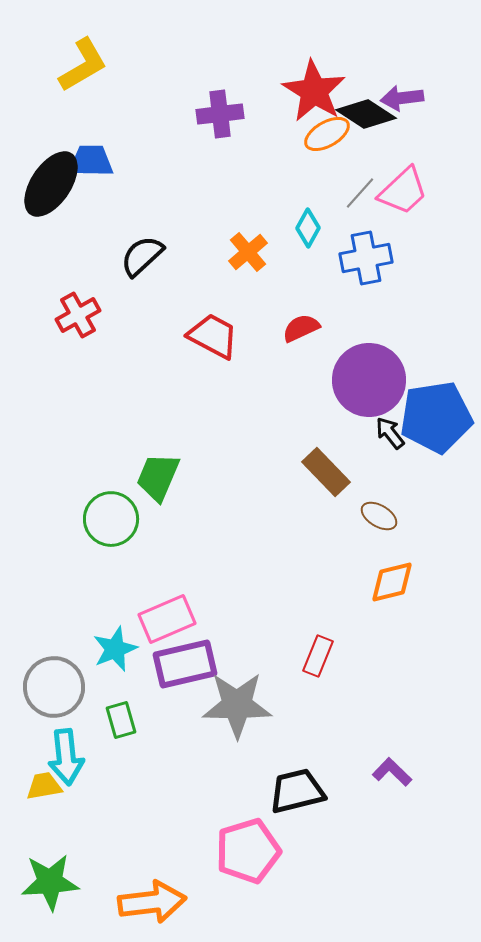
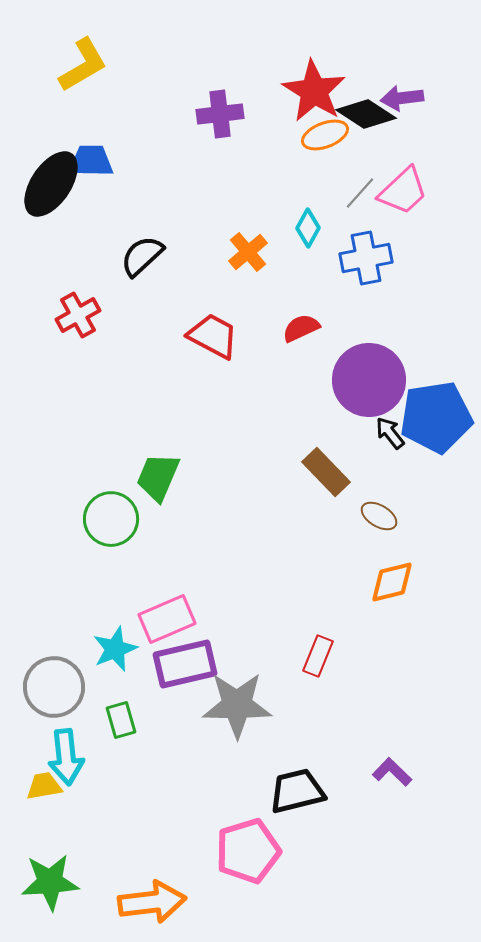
orange ellipse: moved 2 px left, 1 px down; rotated 9 degrees clockwise
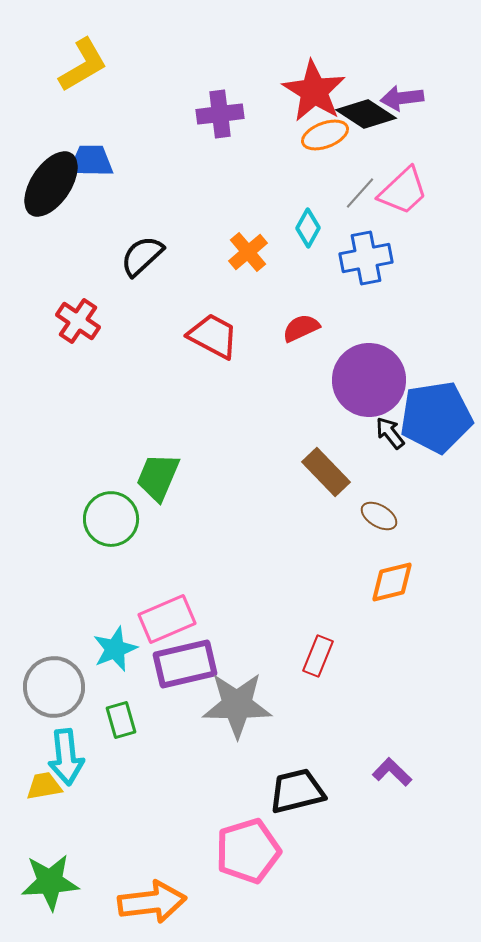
red cross: moved 6 px down; rotated 27 degrees counterclockwise
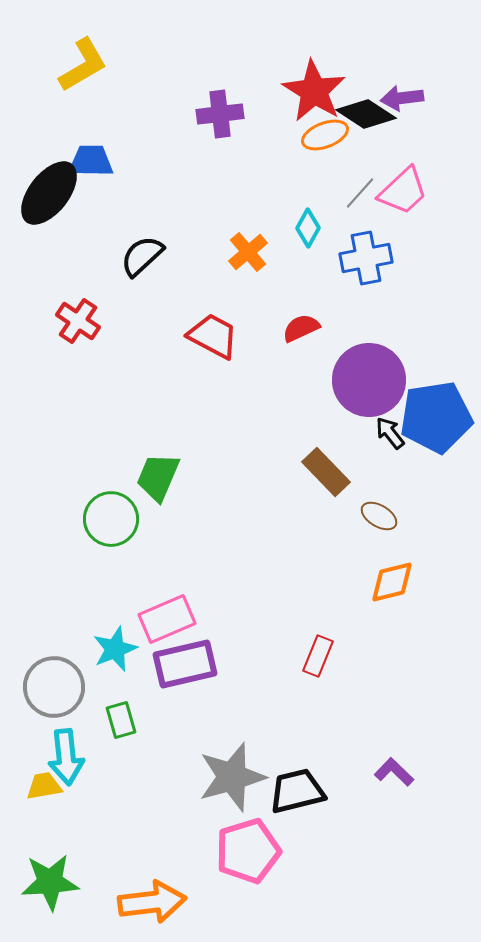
black ellipse: moved 2 px left, 9 px down; rotated 4 degrees clockwise
gray star: moved 5 px left, 72 px down; rotated 16 degrees counterclockwise
purple L-shape: moved 2 px right
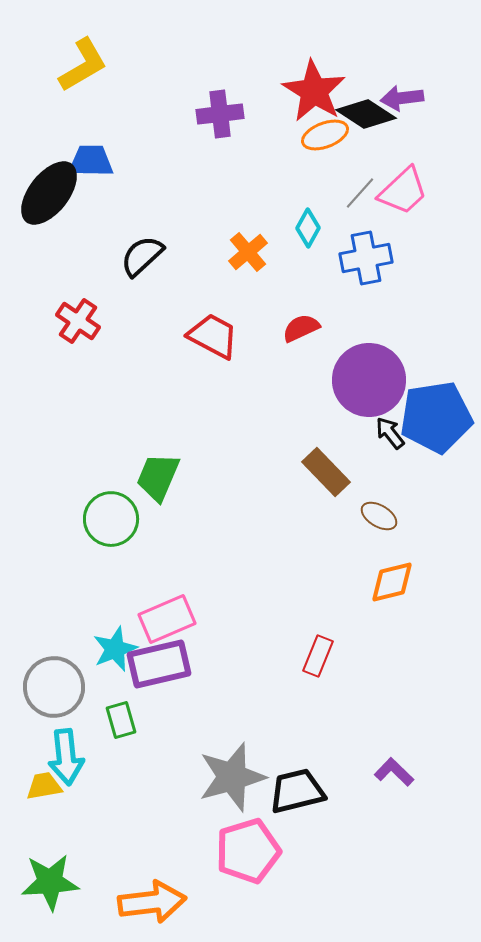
purple rectangle: moved 26 px left
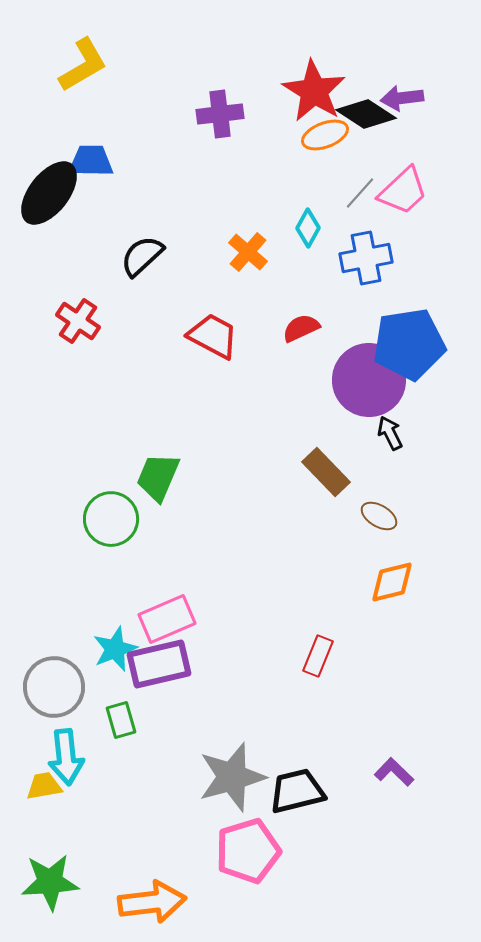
orange cross: rotated 9 degrees counterclockwise
blue pentagon: moved 27 px left, 73 px up
black arrow: rotated 12 degrees clockwise
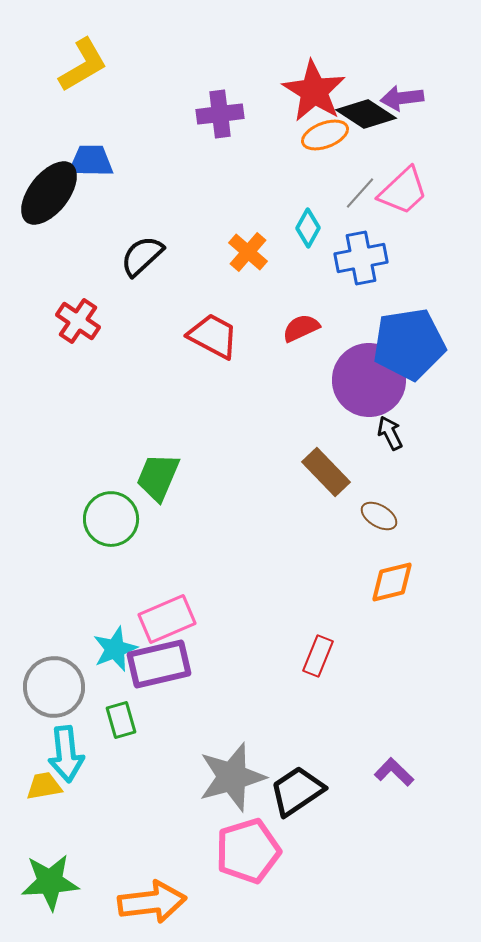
blue cross: moved 5 px left
cyan arrow: moved 3 px up
black trapezoid: rotated 20 degrees counterclockwise
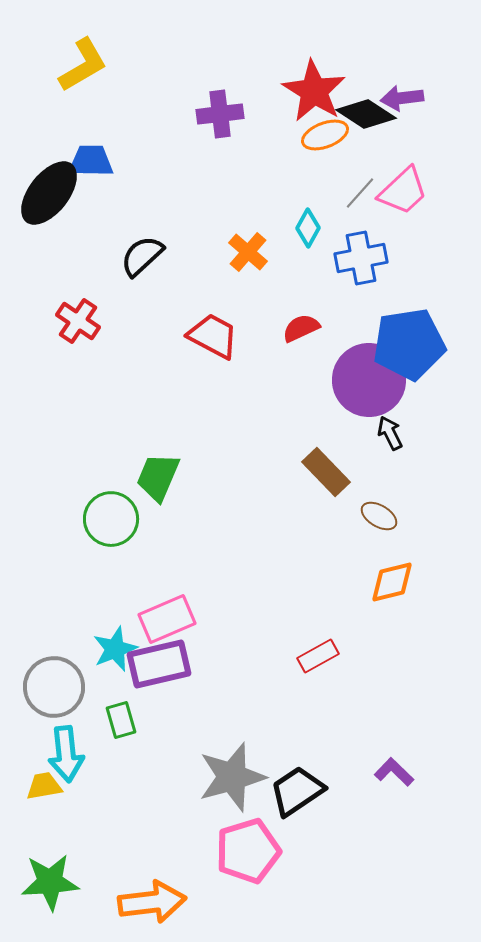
red rectangle: rotated 39 degrees clockwise
